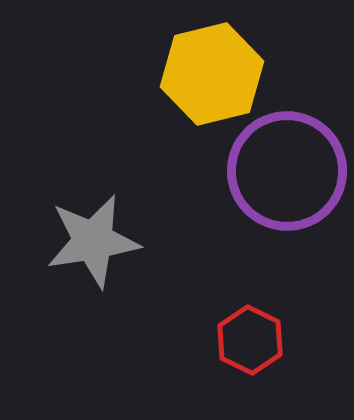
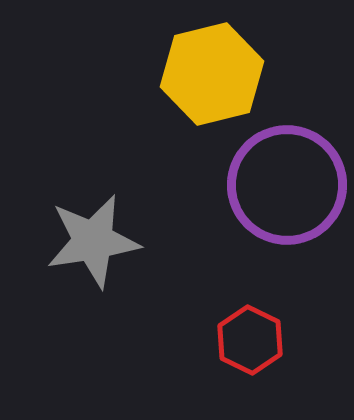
purple circle: moved 14 px down
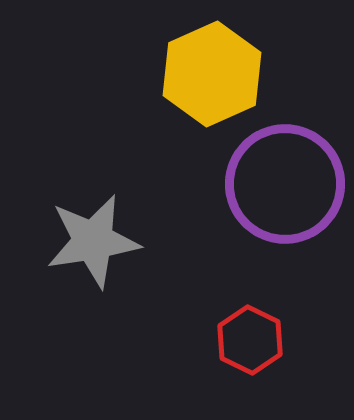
yellow hexagon: rotated 10 degrees counterclockwise
purple circle: moved 2 px left, 1 px up
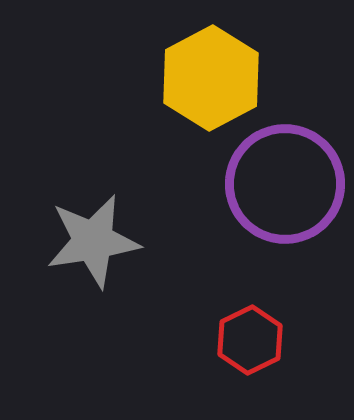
yellow hexagon: moved 1 px left, 4 px down; rotated 4 degrees counterclockwise
red hexagon: rotated 8 degrees clockwise
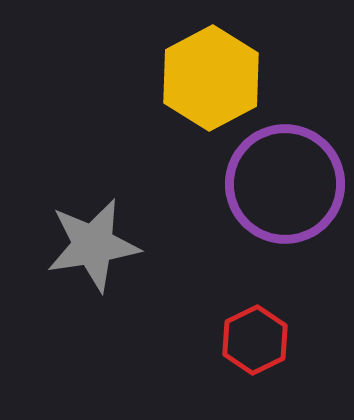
gray star: moved 4 px down
red hexagon: moved 5 px right
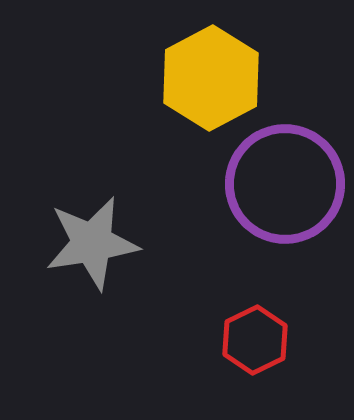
gray star: moved 1 px left, 2 px up
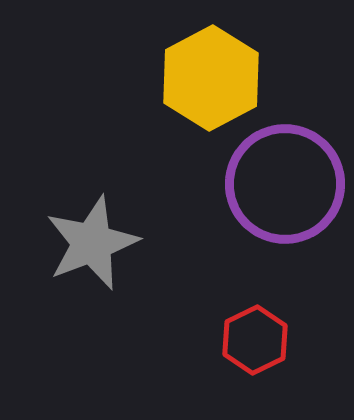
gray star: rotated 12 degrees counterclockwise
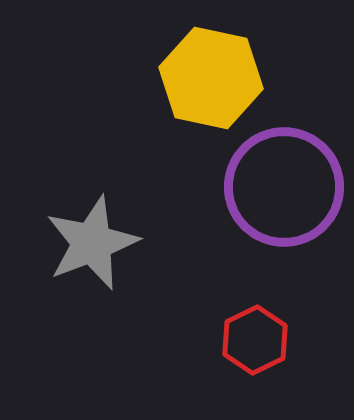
yellow hexagon: rotated 20 degrees counterclockwise
purple circle: moved 1 px left, 3 px down
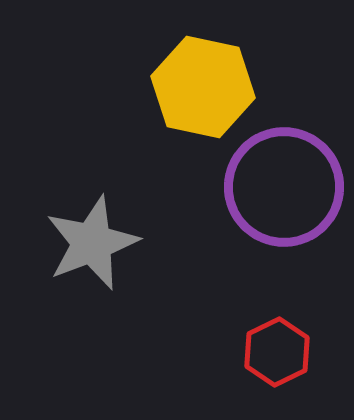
yellow hexagon: moved 8 px left, 9 px down
red hexagon: moved 22 px right, 12 px down
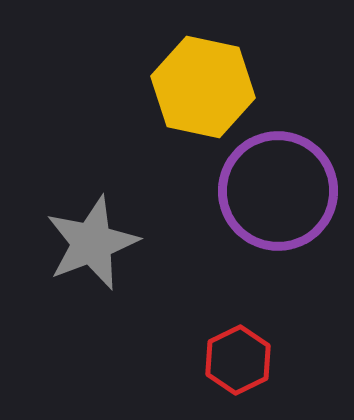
purple circle: moved 6 px left, 4 px down
red hexagon: moved 39 px left, 8 px down
